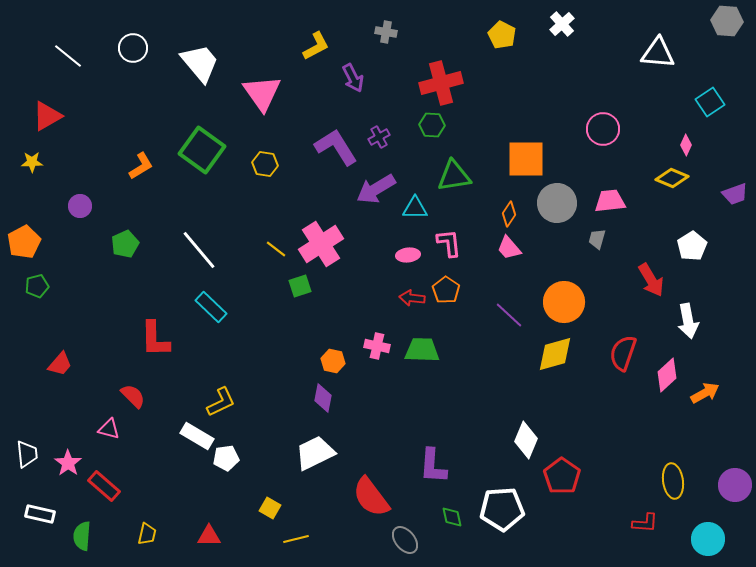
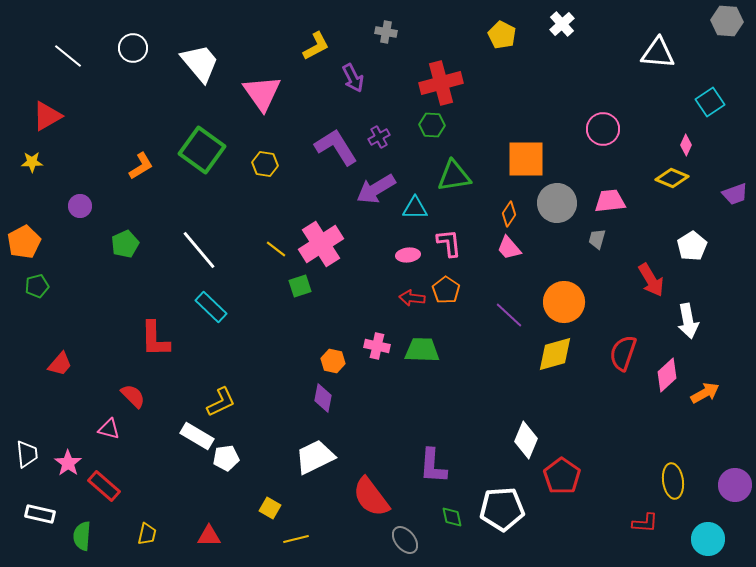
white trapezoid at (315, 453): moved 4 px down
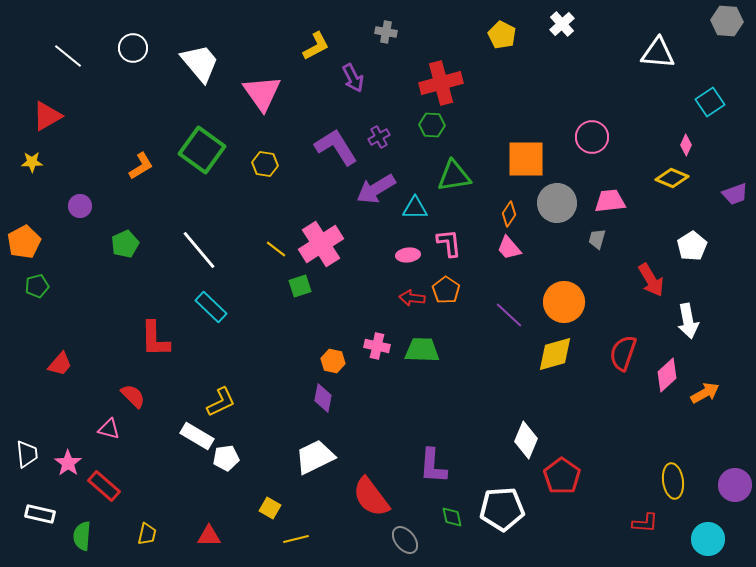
pink circle at (603, 129): moved 11 px left, 8 px down
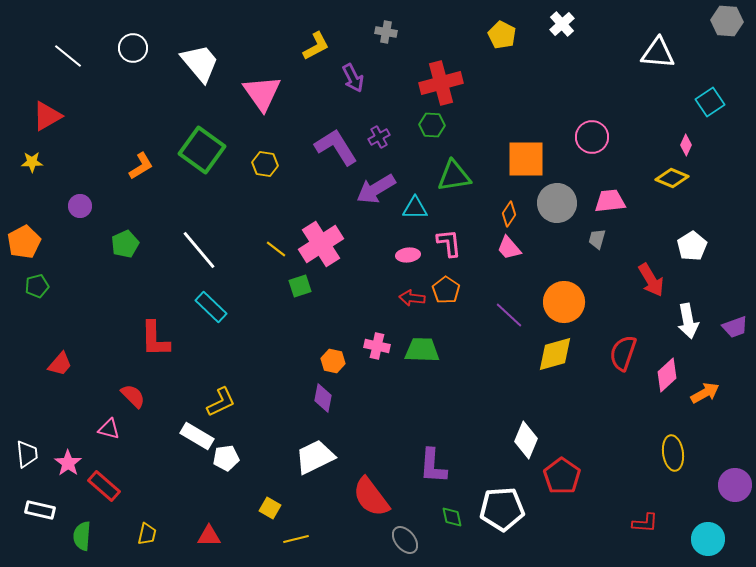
purple trapezoid at (735, 194): moved 133 px down
yellow ellipse at (673, 481): moved 28 px up
white rectangle at (40, 514): moved 4 px up
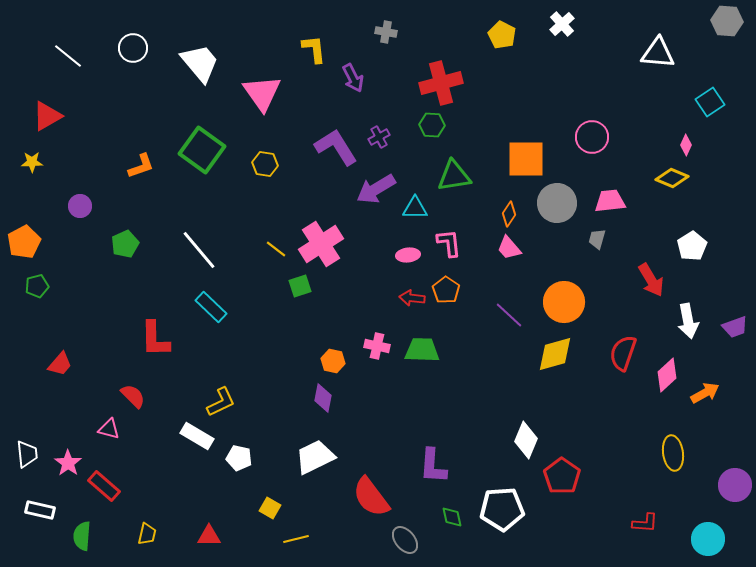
yellow L-shape at (316, 46): moved 2 px left, 3 px down; rotated 68 degrees counterclockwise
orange L-shape at (141, 166): rotated 12 degrees clockwise
white pentagon at (226, 458): moved 13 px right; rotated 20 degrees clockwise
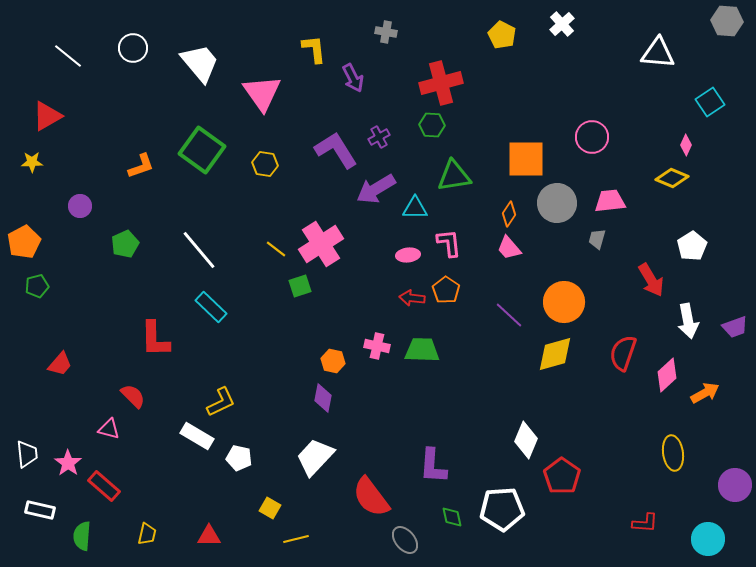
purple L-shape at (336, 147): moved 3 px down
white trapezoid at (315, 457): rotated 21 degrees counterclockwise
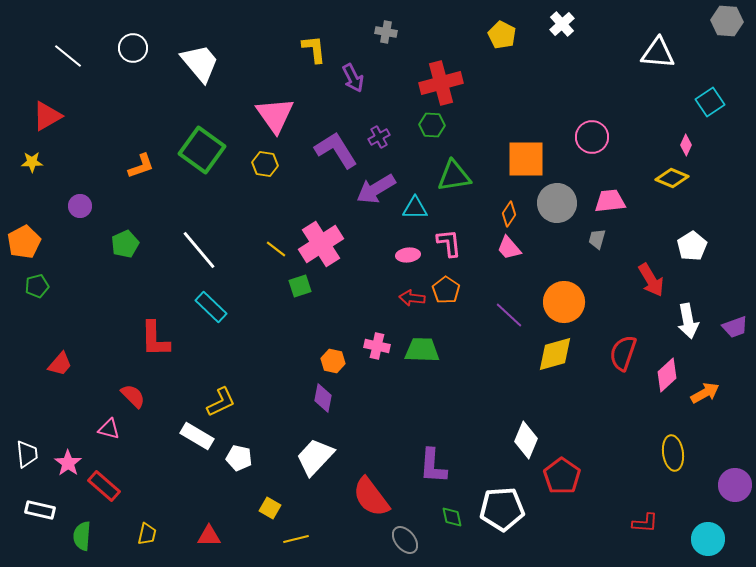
pink triangle at (262, 93): moved 13 px right, 22 px down
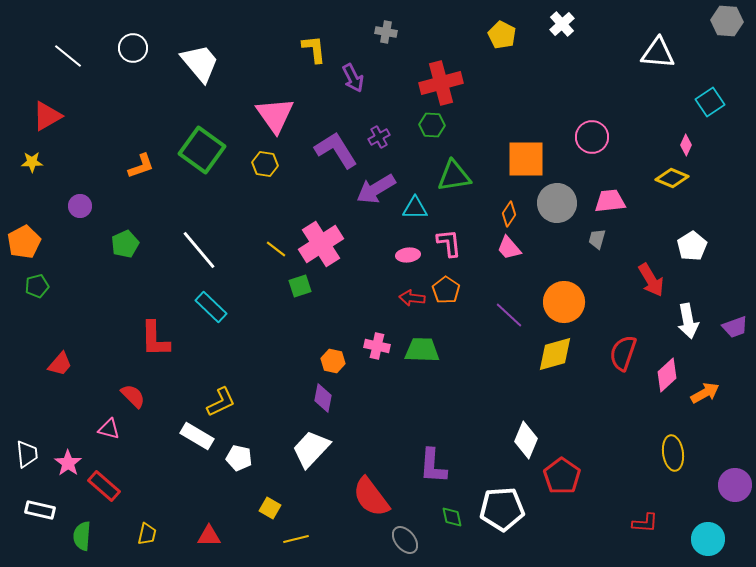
white trapezoid at (315, 457): moved 4 px left, 8 px up
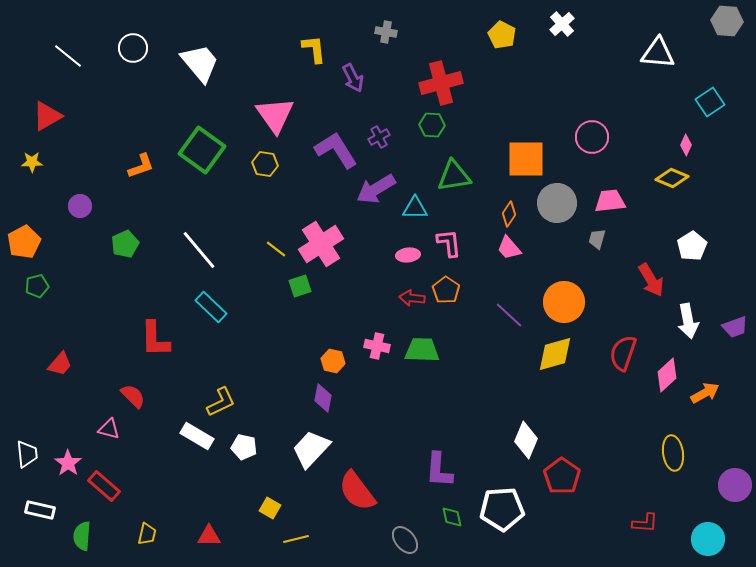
white pentagon at (239, 458): moved 5 px right, 11 px up
purple L-shape at (433, 466): moved 6 px right, 4 px down
red semicircle at (371, 497): moved 14 px left, 6 px up
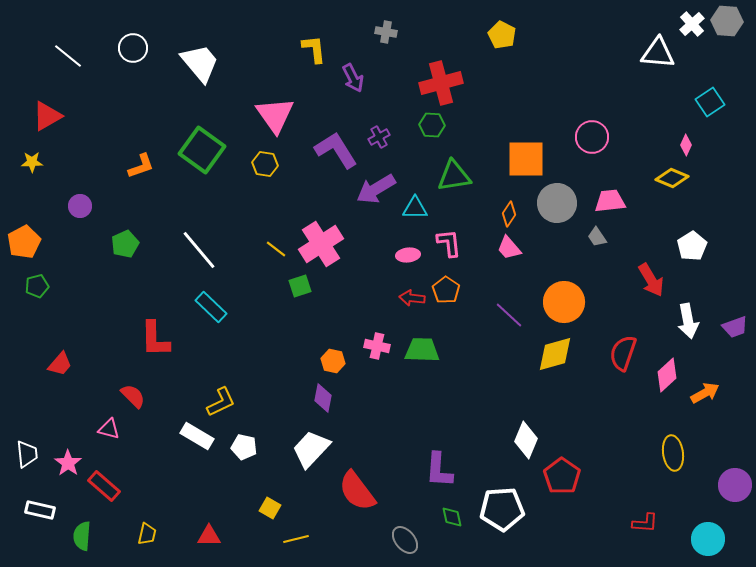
white cross at (562, 24): moved 130 px right
gray trapezoid at (597, 239): moved 2 px up; rotated 50 degrees counterclockwise
